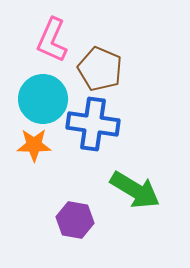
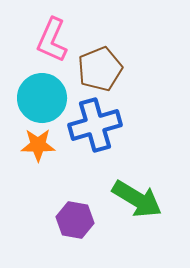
brown pentagon: rotated 27 degrees clockwise
cyan circle: moved 1 px left, 1 px up
blue cross: moved 2 px right, 1 px down; rotated 24 degrees counterclockwise
orange star: moved 4 px right
green arrow: moved 2 px right, 9 px down
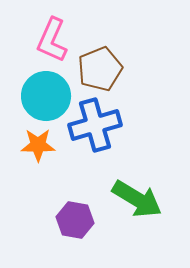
cyan circle: moved 4 px right, 2 px up
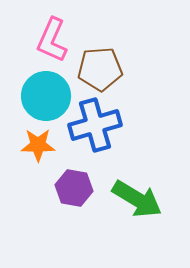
brown pentagon: rotated 18 degrees clockwise
purple hexagon: moved 1 px left, 32 px up
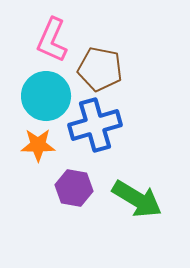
brown pentagon: rotated 15 degrees clockwise
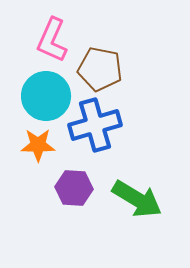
purple hexagon: rotated 6 degrees counterclockwise
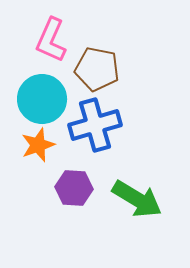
pink L-shape: moved 1 px left
brown pentagon: moved 3 px left
cyan circle: moved 4 px left, 3 px down
orange star: rotated 20 degrees counterclockwise
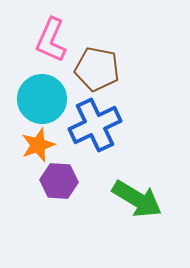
blue cross: rotated 9 degrees counterclockwise
purple hexagon: moved 15 px left, 7 px up
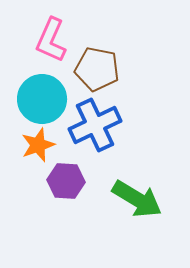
purple hexagon: moved 7 px right
